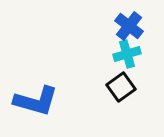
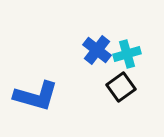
blue cross: moved 32 px left, 24 px down
blue L-shape: moved 5 px up
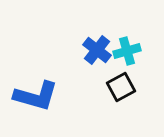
cyan cross: moved 3 px up
black square: rotated 8 degrees clockwise
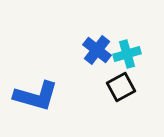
cyan cross: moved 3 px down
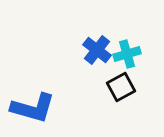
blue L-shape: moved 3 px left, 12 px down
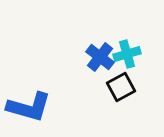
blue cross: moved 3 px right, 7 px down
blue L-shape: moved 4 px left, 1 px up
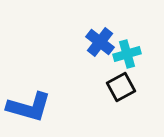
blue cross: moved 15 px up
